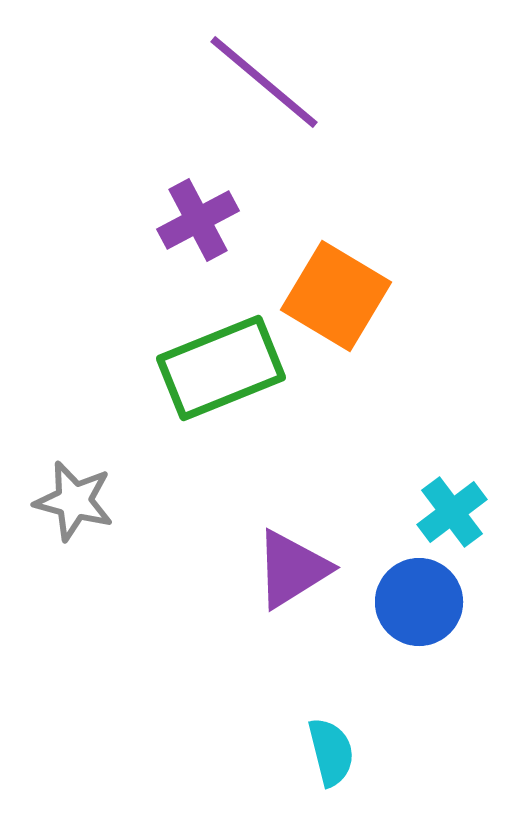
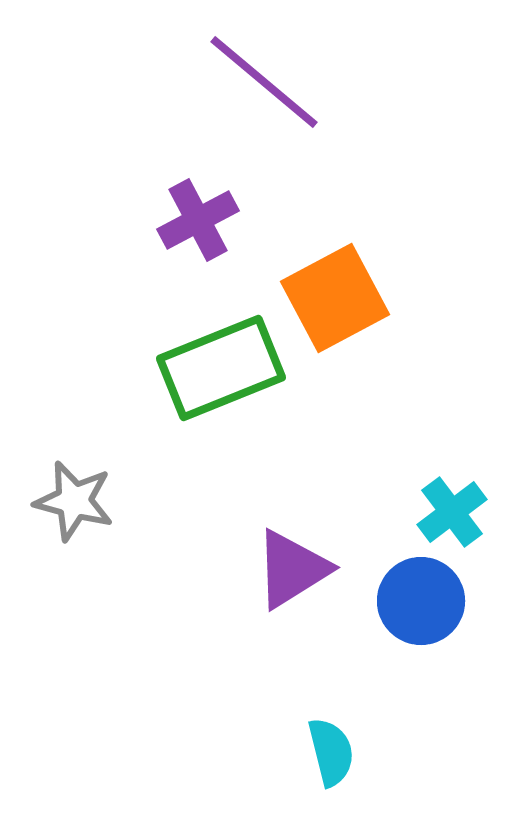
orange square: moved 1 px left, 2 px down; rotated 31 degrees clockwise
blue circle: moved 2 px right, 1 px up
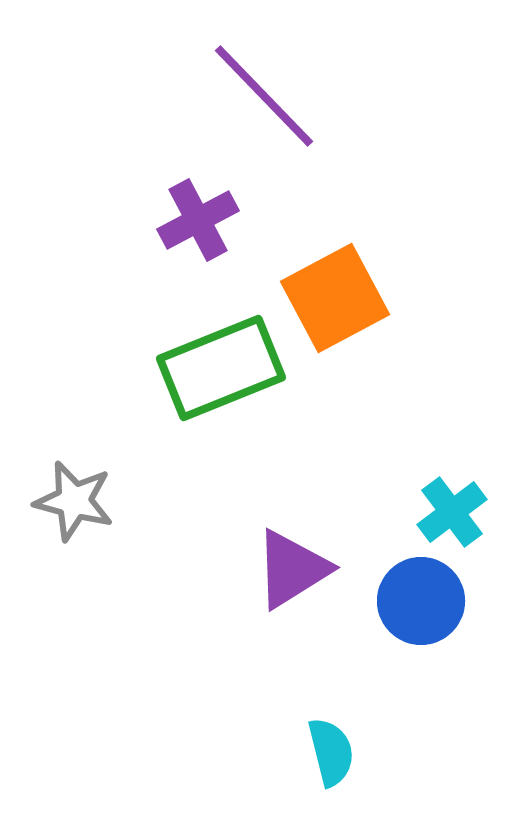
purple line: moved 14 px down; rotated 6 degrees clockwise
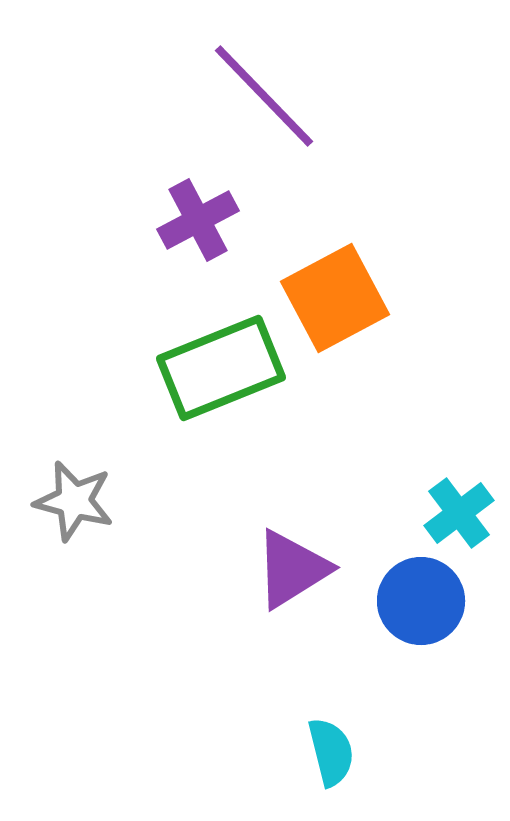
cyan cross: moved 7 px right, 1 px down
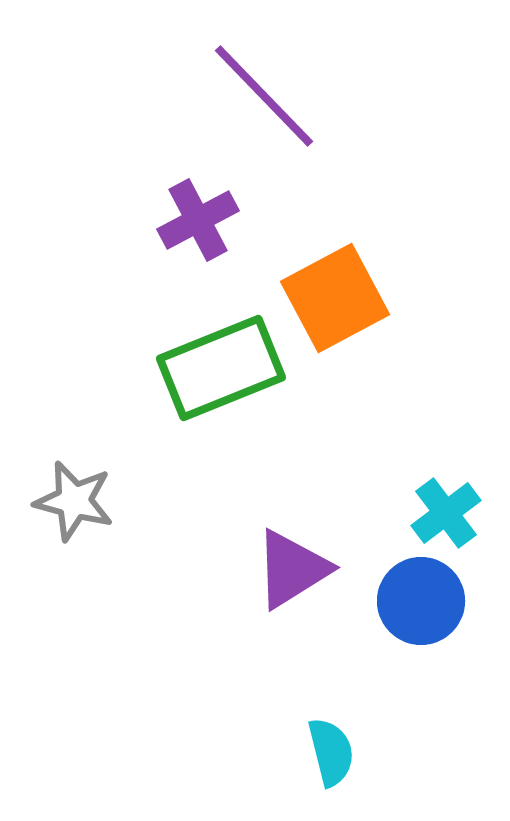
cyan cross: moved 13 px left
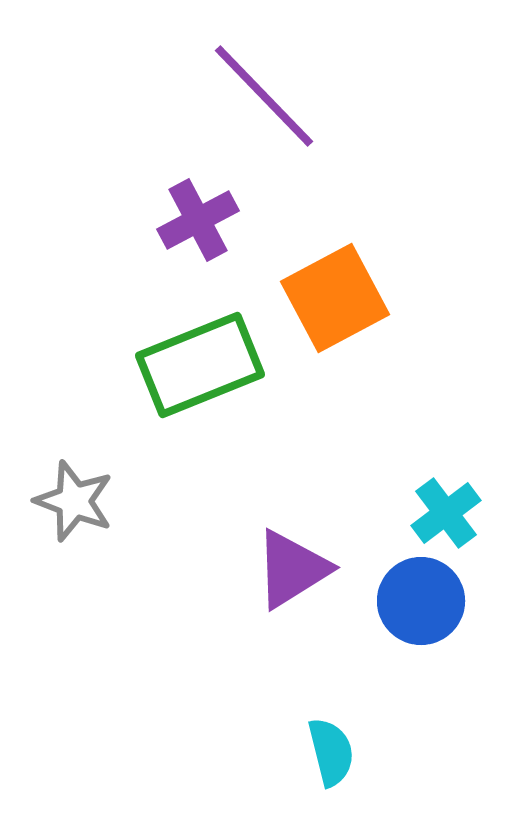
green rectangle: moved 21 px left, 3 px up
gray star: rotated 6 degrees clockwise
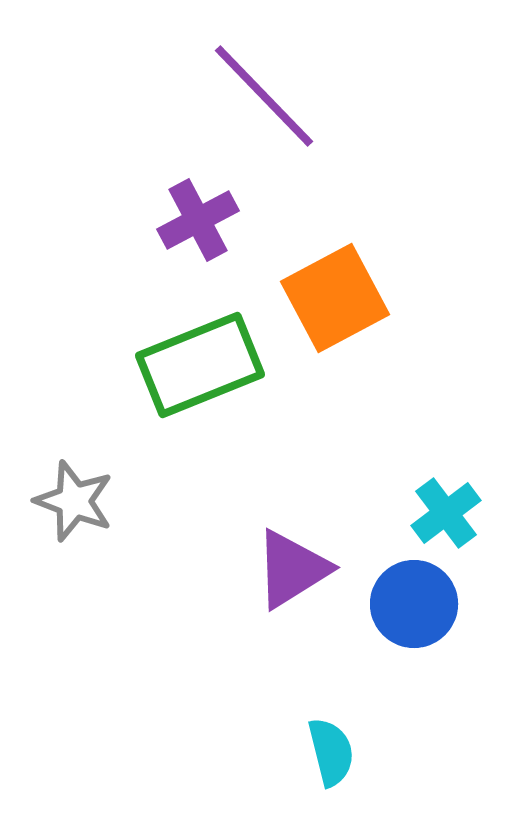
blue circle: moved 7 px left, 3 px down
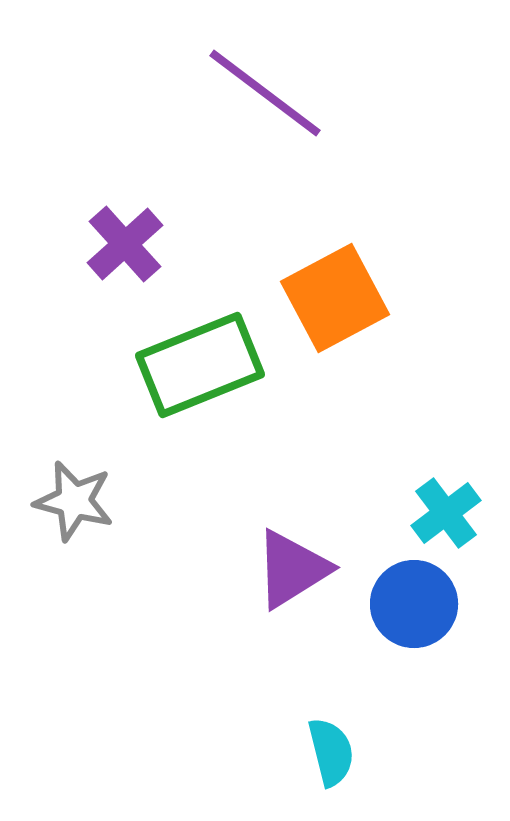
purple line: moved 1 px right, 3 px up; rotated 9 degrees counterclockwise
purple cross: moved 73 px left, 24 px down; rotated 14 degrees counterclockwise
gray star: rotated 6 degrees counterclockwise
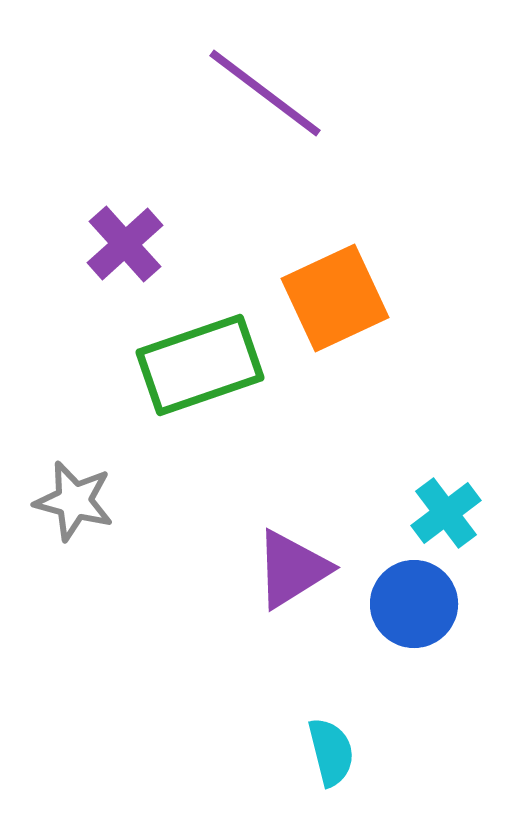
orange square: rotated 3 degrees clockwise
green rectangle: rotated 3 degrees clockwise
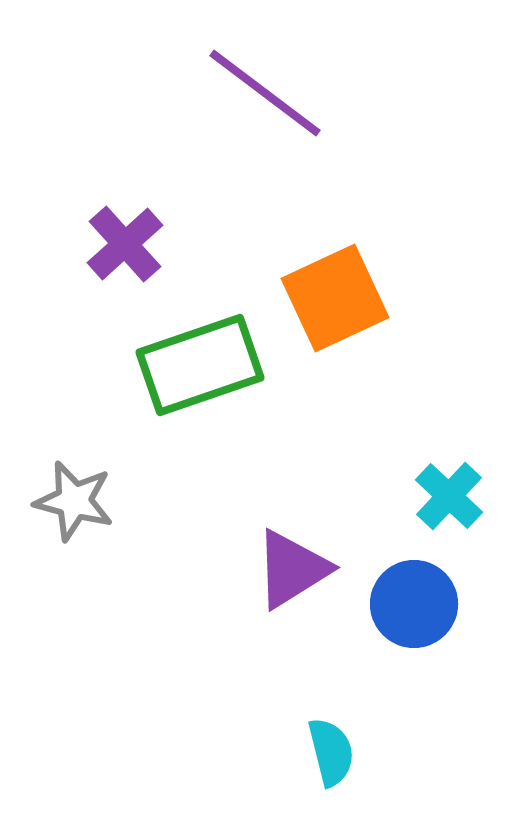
cyan cross: moved 3 px right, 17 px up; rotated 10 degrees counterclockwise
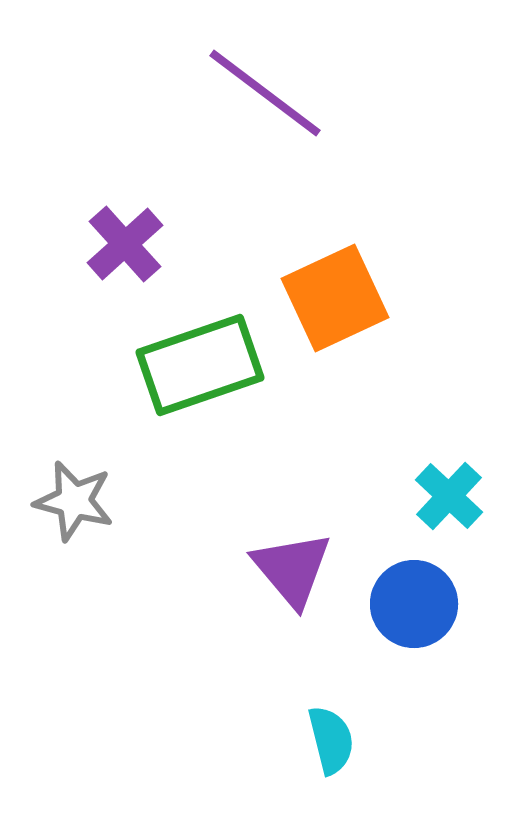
purple triangle: rotated 38 degrees counterclockwise
cyan semicircle: moved 12 px up
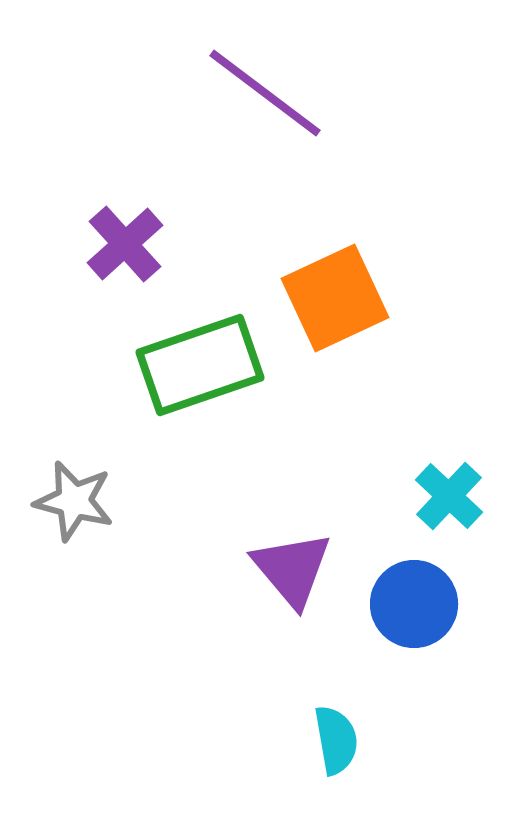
cyan semicircle: moved 5 px right; rotated 4 degrees clockwise
